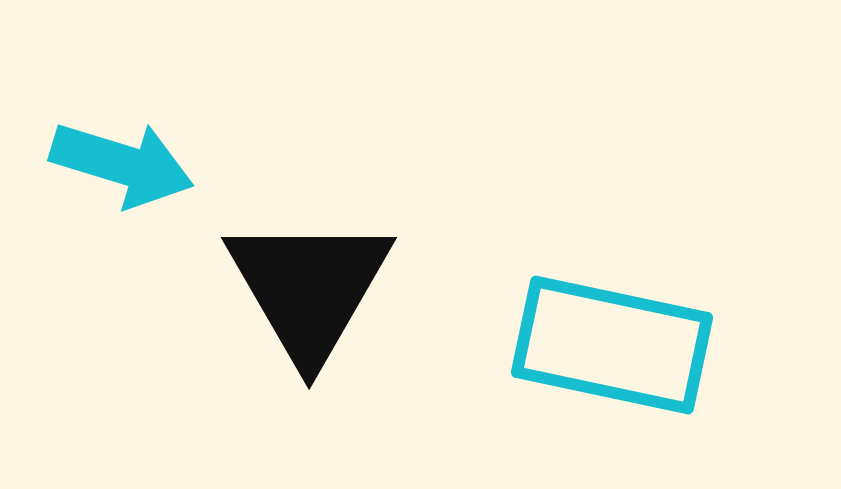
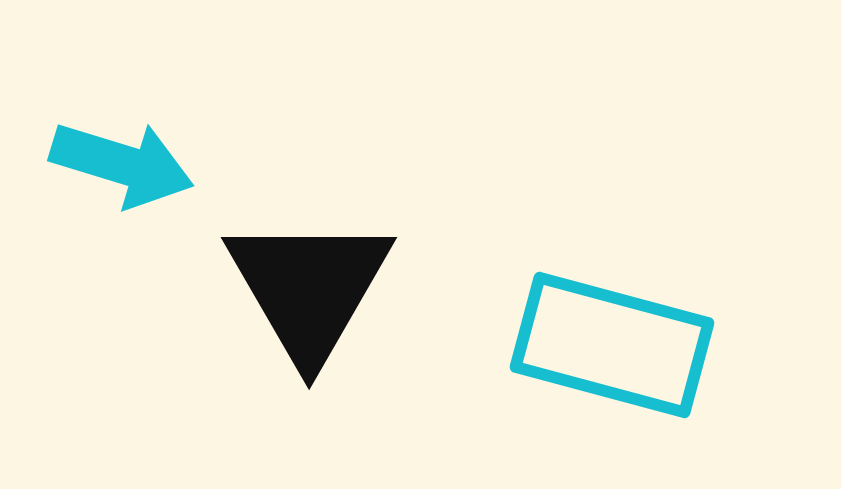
cyan rectangle: rotated 3 degrees clockwise
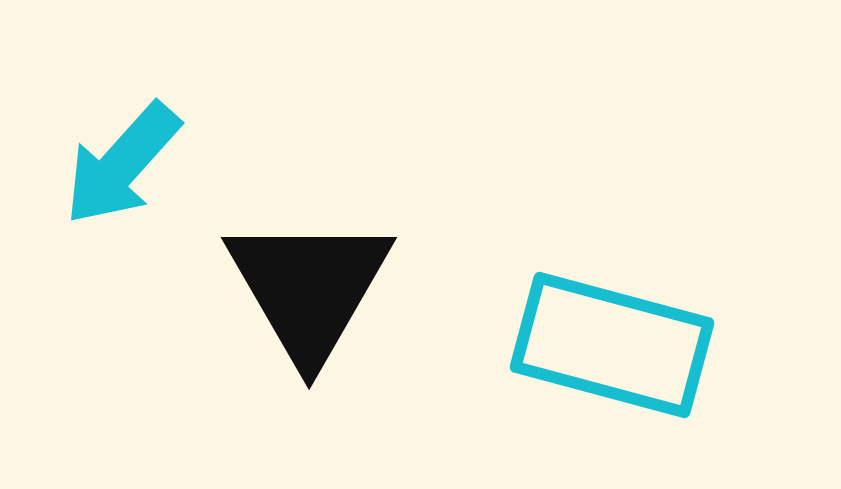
cyan arrow: rotated 115 degrees clockwise
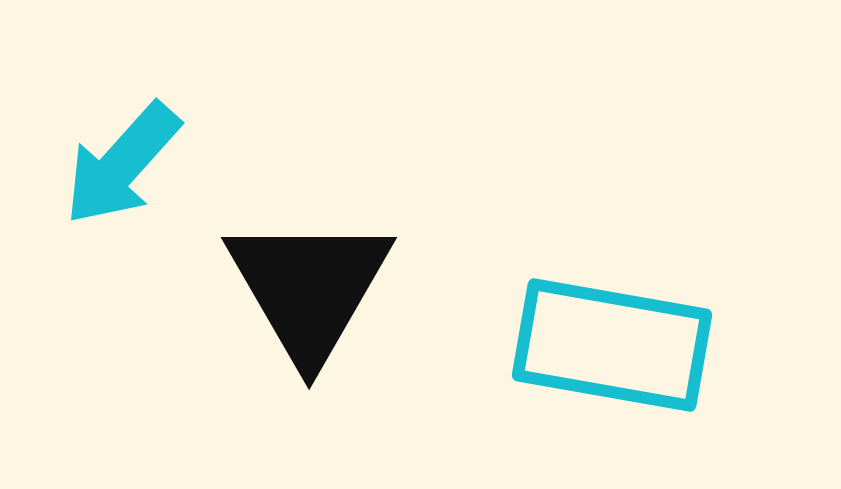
cyan rectangle: rotated 5 degrees counterclockwise
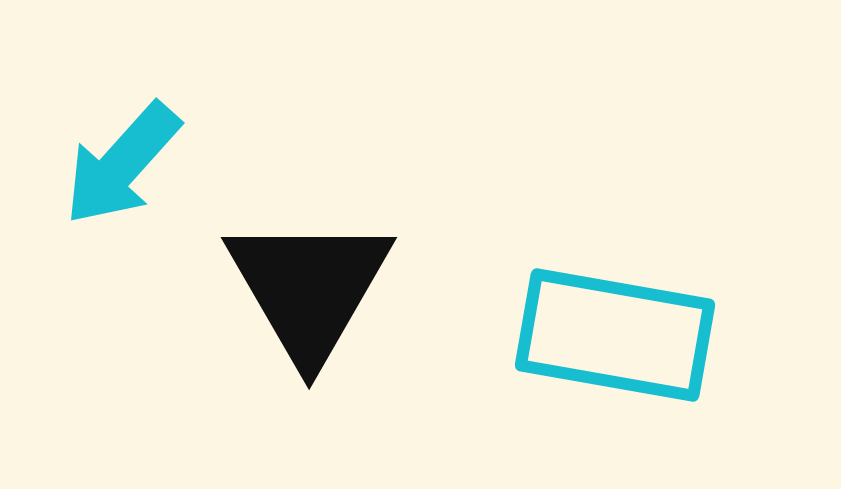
cyan rectangle: moved 3 px right, 10 px up
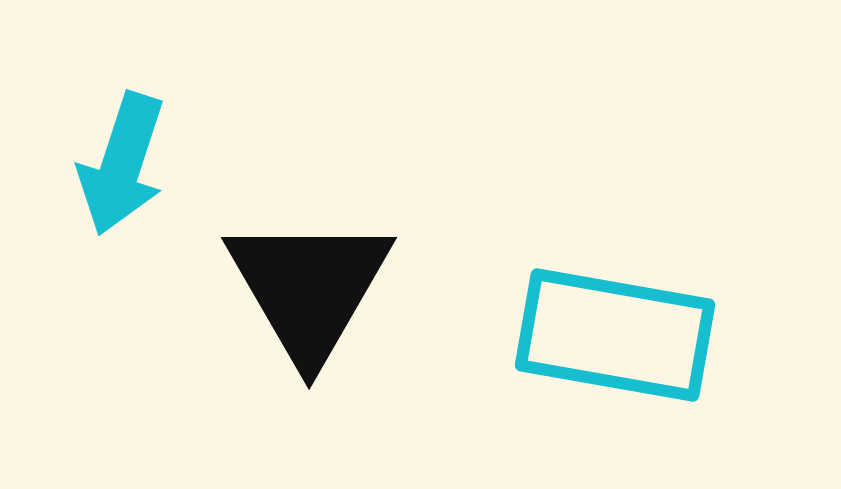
cyan arrow: rotated 24 degrees counterclockwise
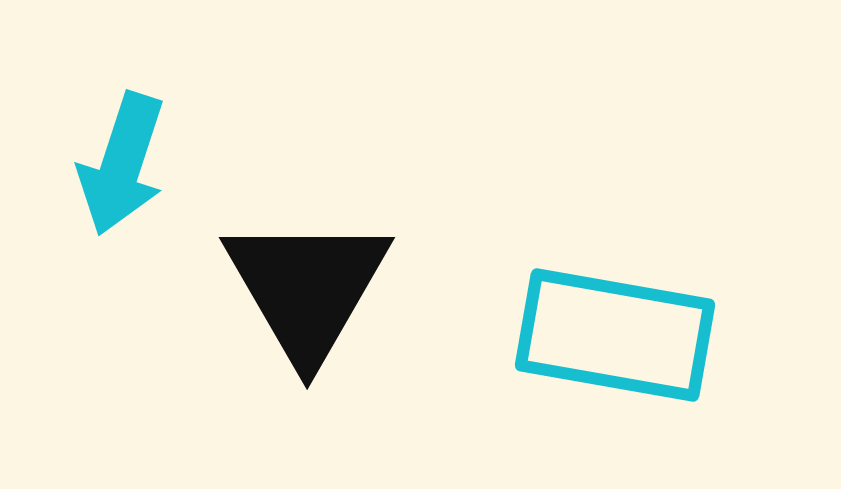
black triangle: moved 2 px left
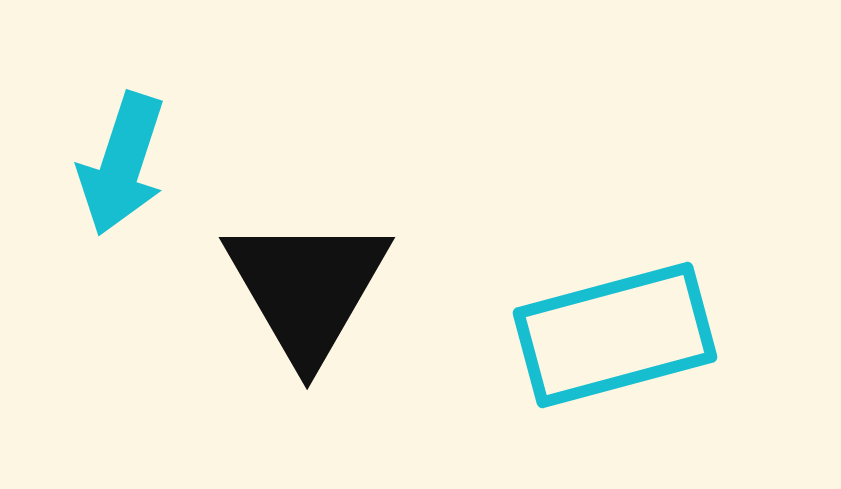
cyan rectangle: rotated 25 degrees counterclockwise
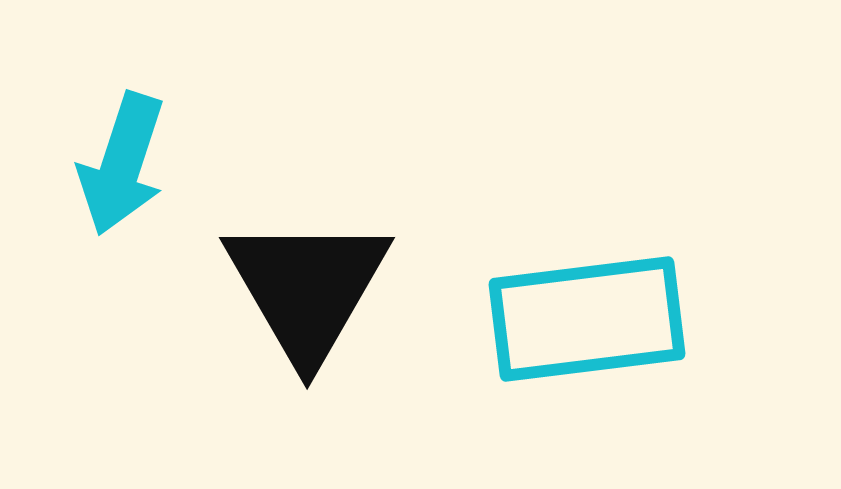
cyan rectangle: moved 28 px left, 16 px up; rotated 8 degrees clockwise
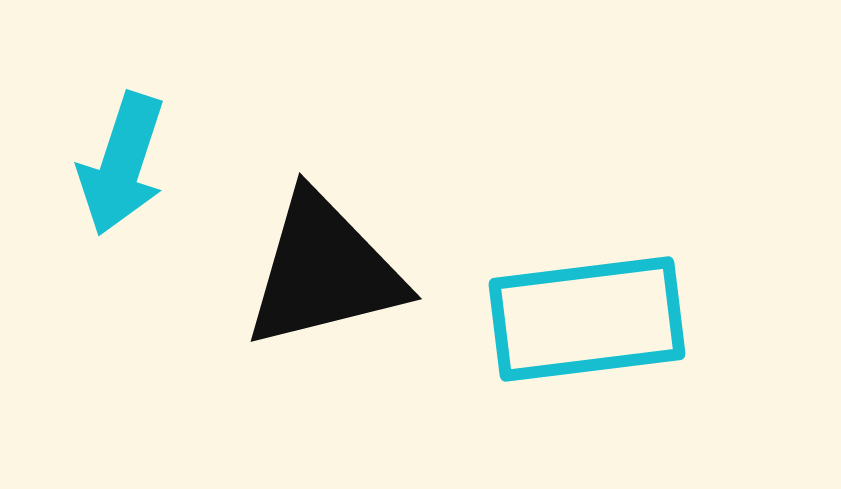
black triangle: moved 17 px right, 17 px up; rotated 46 degrees clockwise
